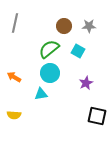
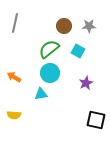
black square: moved 1 px left, 4 px down
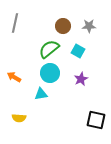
brown circle: moved 1 px left
purple star: moved 5 px left, 4 px up
yellow semicircle: moved 5 px right, 3 px down
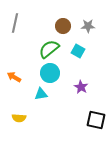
gray star: moved 1 px left
purple star: moved 8 px down; rotated 16 degrees counterclockwise
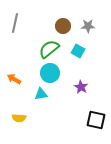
orange arrow: moved 2 px down
